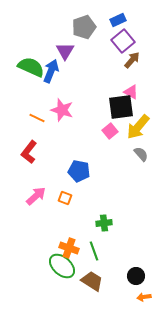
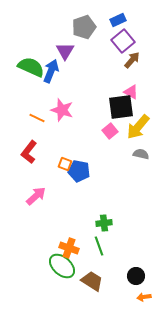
gray semicircle: rotated 35 degrees counterclockwise
orange square: moved 34 px up
green line: moved 5 px right, 5 px up
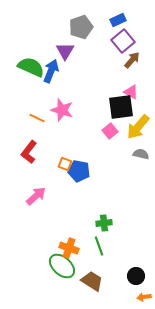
gray pentagon: moved 3 px left
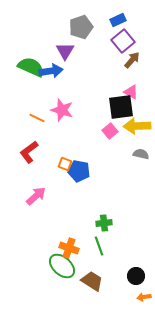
blue arrow: rotated 60 degrees clockwise
yellow arrow: moved 1 px left, 1 px up; rotated 48 degrees clockwise
red L-shape: rotated 15 degrees clockwise
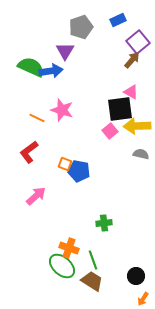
purple square: moved 15 px right, 1 px down
black square: moved 1 px left, 2 px down
green line: moved 6 px left, 14 px down
orange arrow: moved 1 px left, 2 px down; rotated 48 degrees counterclockwise
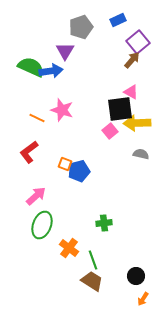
yellow arrow: moved 3 px up
blue pentagon: rotated 25 degrees counterclockwise
orange cross: rotated 18 degrees clockwise
green ellipse: moved 20 px left, 41 px up; rotated 68 degrees clockwise
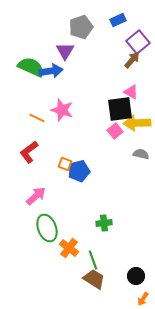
pink square: moved 5 px right
green ellipse: moved 5 px right, 3 px down; rotated 40 degrees counterclockwise
brown trapezoid: moved 2 px right, 2 px up
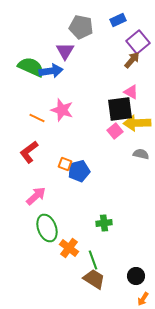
gray pentagon: rotated 30 degrees clockwise
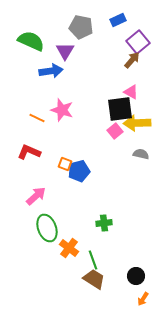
green semicircle: moved 26 px up
red L-shape: rotated 60 degrees clockwise
